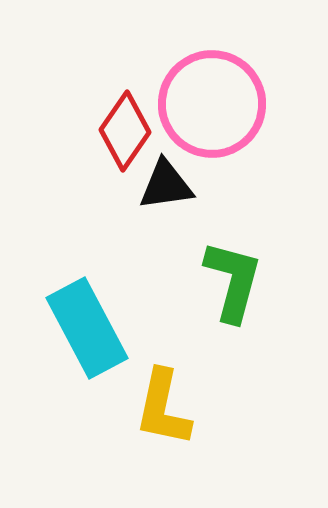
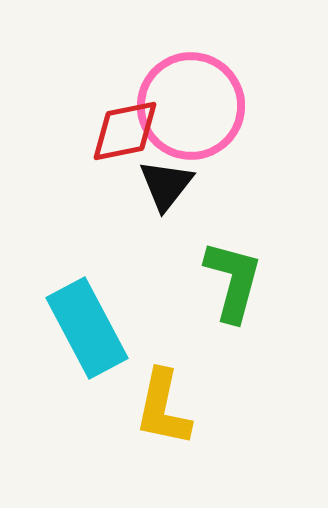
pink circle: moved 21 px left, 2 px down
red diamond: rotated 44 degrees clockwise
black triangle: rotated 44 degrees counterclockwise
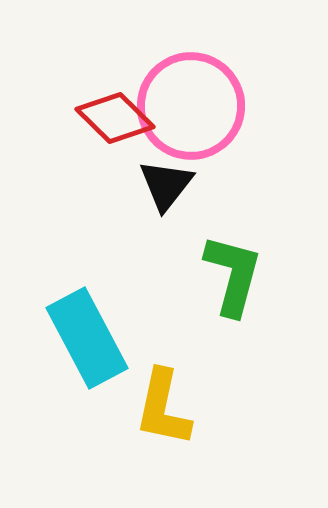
red diamond: moved 10 px left, 13 px up; rotated 56 degrees clockwise
green L-shape: moved 6 px up
cyan rectangle: moved 10 px down
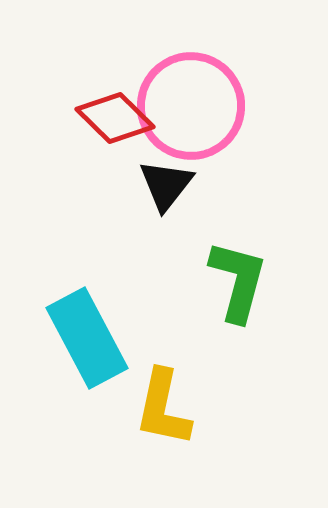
green L-shape: moved 5 px right, 6 px down
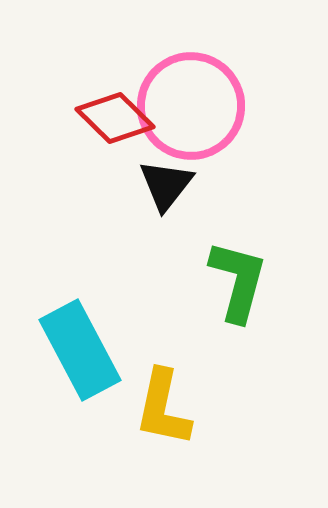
cyan rectangle: moved 7 px left, 12 px down
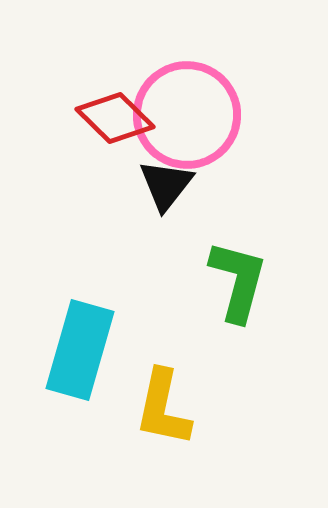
pink circle: moved 4 px left, 9 px down
cyan rectangle: rotated 44 degrees clockwise
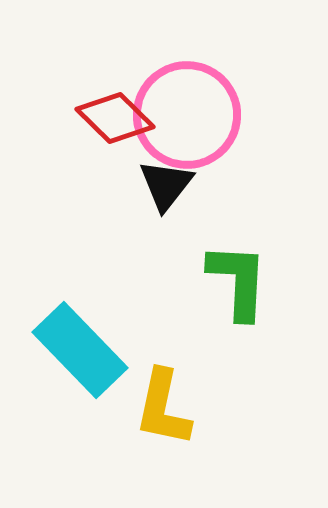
green L-shape: rotated 12 degrees counterclockwise
cyan rectangle: rotated 60 degrees counterclockwise
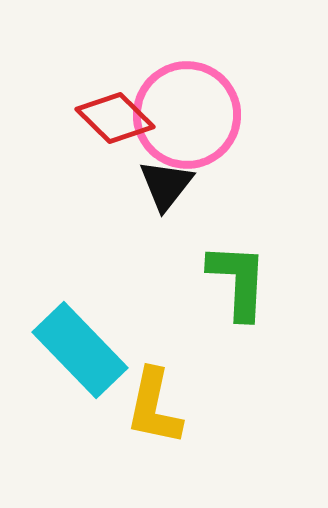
yellow L-shape: moved 9 px left, 1 px up
